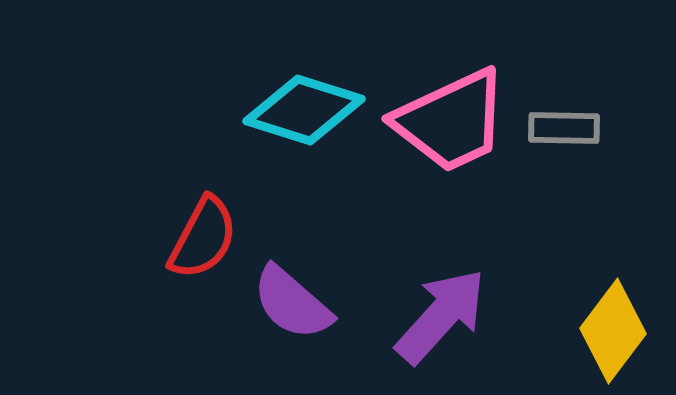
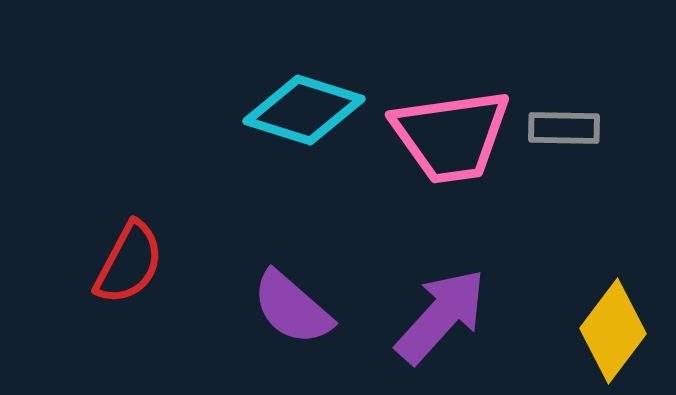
pink trapezoid: moved 15 px down; rotated 17 degrees clockwise
red semicircle: moved 74 px left, 25 px down
purple semicircle: moved 5 px down
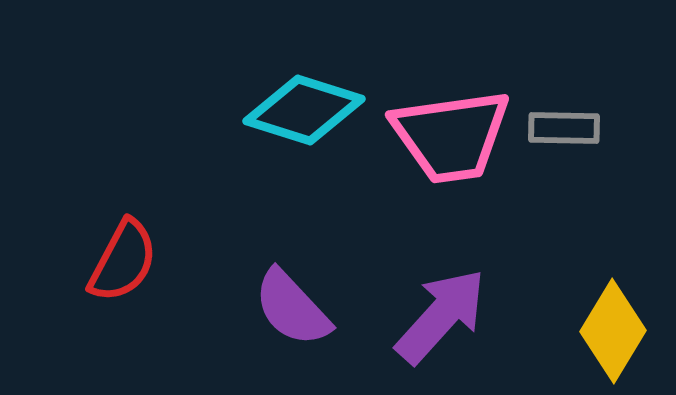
red semicircle: moved 6 px left, 2 px up
purple semicircle: rotated 6 degrees clockwise
yellow diamond: rotated 6 degrees counterclockwise
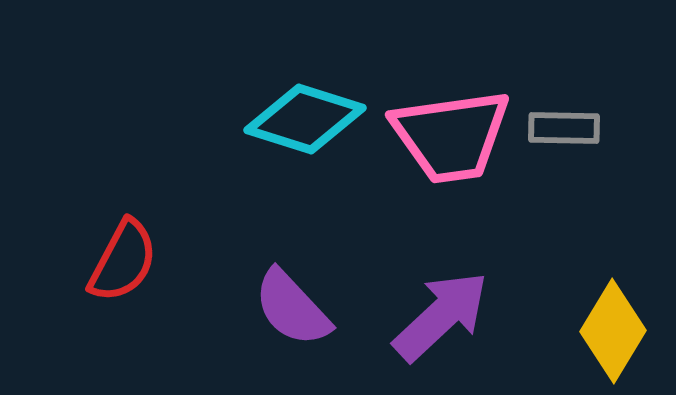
cyan diamond: moved 1 px right, 9 px down
purple arrow: rotated 5 degrees clockwise
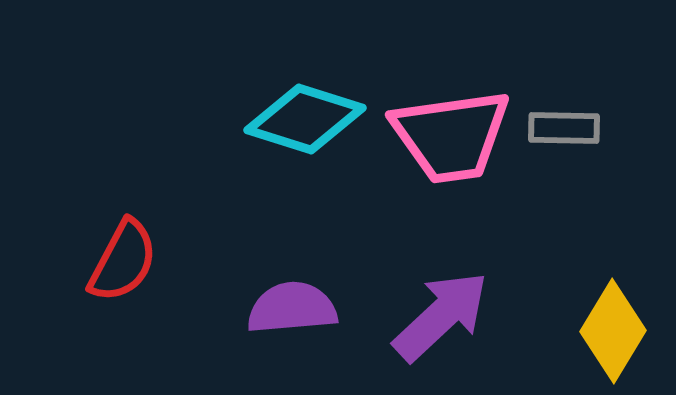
purple semicircle: rotated 128 degrees clockwise
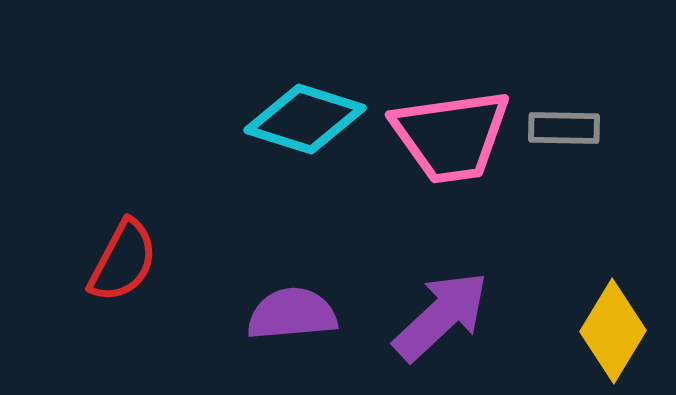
purple semicircle: moved 6 px down
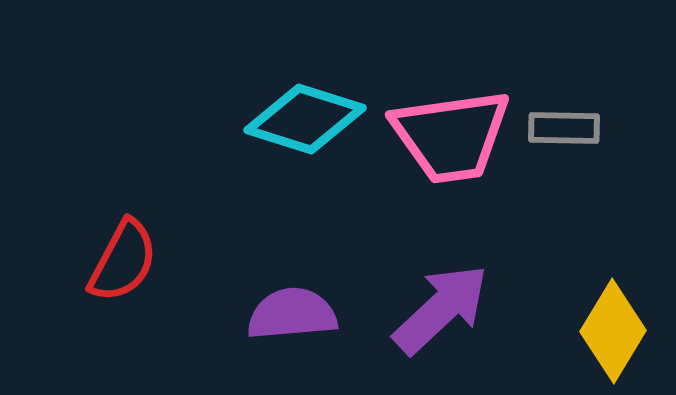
purple arrow: moved 7 px up
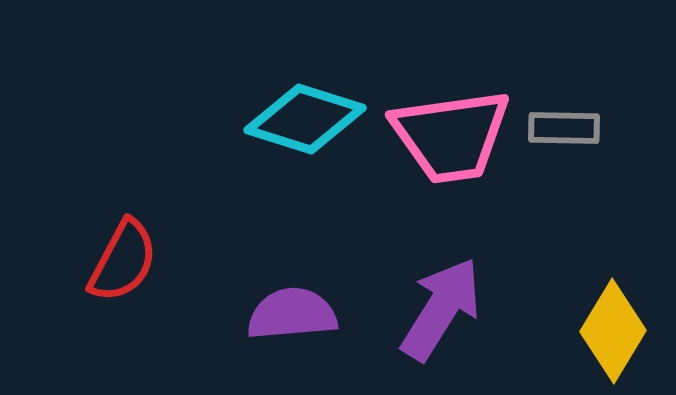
purple arrow: rotated 15 degrees counterclockwise
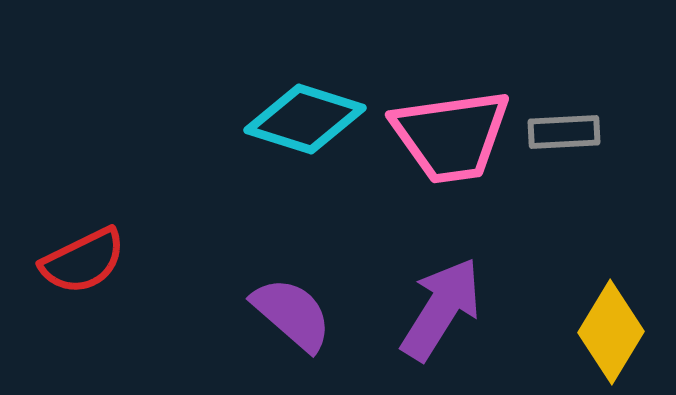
gray rectangle: moved 4 px down; rotated 4 degrees counterclockwise
red semicircle: moved 40 px left; rotated 36 degrees clockwise
purple semicircle: rotated 46 degrees clockwise
yellow diamond: moved 2 px left, 1 px down
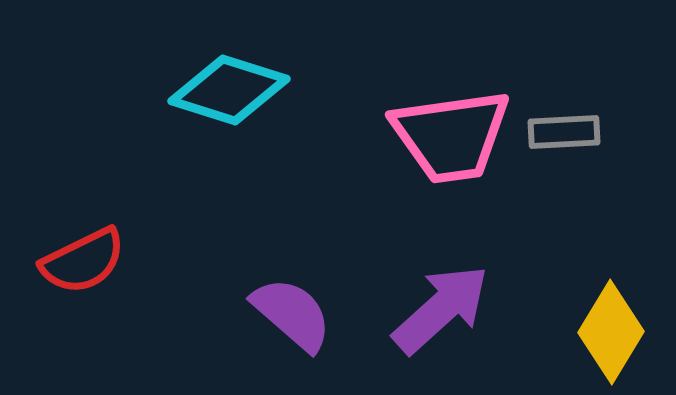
cyan diamond: moved 76 px left, 29 px up
purple arrow: rotated 16 degrees clockwise
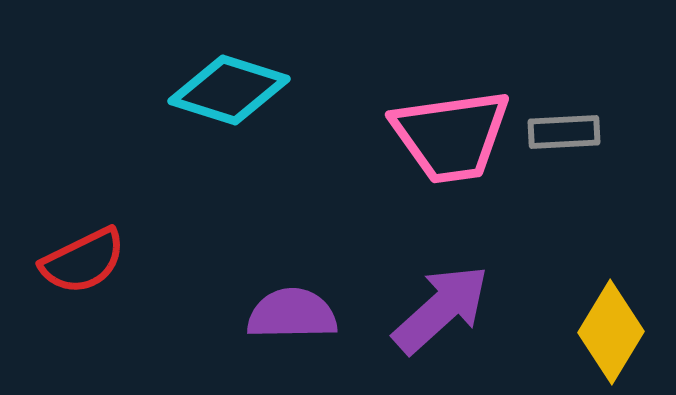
purple semicircle: rotated 42 degrees counterclockwise
